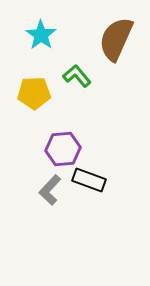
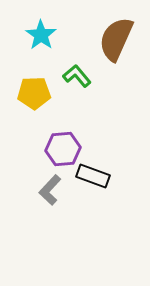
black rectangle: moved 4 px right, 4 px up
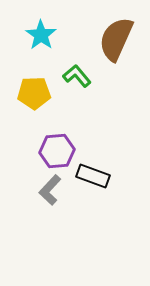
purple hexagon: moved 6 px left, 2 px down
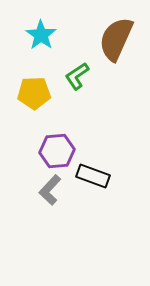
green L-shape: rotated 84 degrees counterclockwise
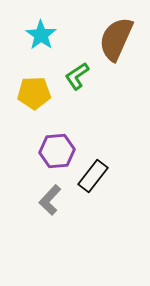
black rectangle: rotated 72 degrees counterclockwise
gray L-shape: moved 10 px down
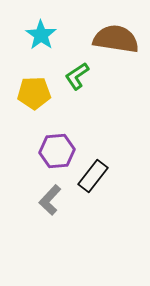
brown semicircle: rotated 75 degrees clockwise
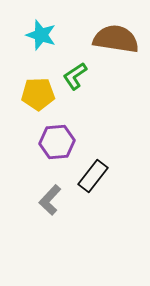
cyan star: rotated 16 degrees counterclockwise
green L-shape: moved 2 px left
yellow pentagon: moved 4 px right, 1 px down
purple hexagon: moved 9 px up
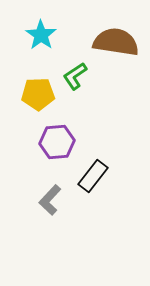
cyan star: rotated 16 degrees clockwise
brown semicircle: moved 3 px down
